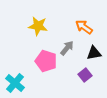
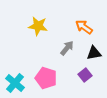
pink pentagon: moved 17 px down
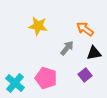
orange arrow: moved 1 px right, 2 px down
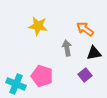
gray arrow: rotated 49 degrees counterclockwise
pink pentagon: moved 4 px left, 2 px up
cyan cross: moved 1 px right, 1 px down; rotated 18 degrees counterclockwise
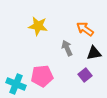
gray arrow: rotated 14 degrees counterclockwise
pink pentagon: rotated 25 degrees counterclockwise
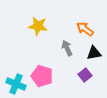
pink pentagon: rotated 25 degrees clockwise
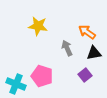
orange arrow: moved 2 px right, 3 px down
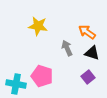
black triangle: moved 2 px left; rotated 28 degrees clockwise
purple square: moved 3 px right, 2 px down
cyan cross: rotated 12 degrees counterclockwise
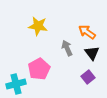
black triangle: rotated 35 degrees clockwise
pink pentagon: moved 3 px left, 7 px up; rotated 25 degrees clockwise
cyan cross: rotated 24 degrees counterclockwise
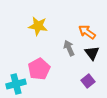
gray arrow: moved 2 px right
purple square: moved 4 px down
